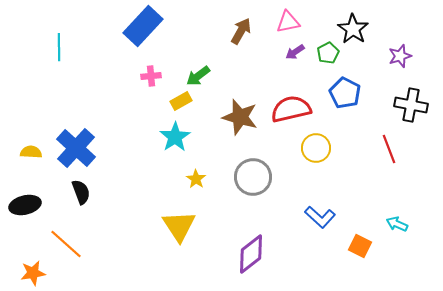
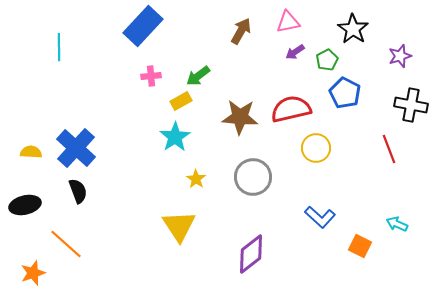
green pentagon: moved 1 px left, 7 px down
brown star: rotated 12 degrees counterclockwise
black semicircle: moved 3 px left, 1 px up
orange star: rotated 10 degrees counterclockwise
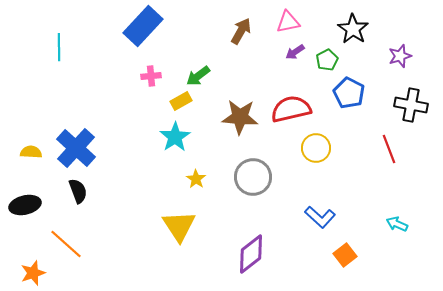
blue pentagon: moved 4 px right
orange square: moved 15 px left, 9 px down; rotated 25 degrees clockwise
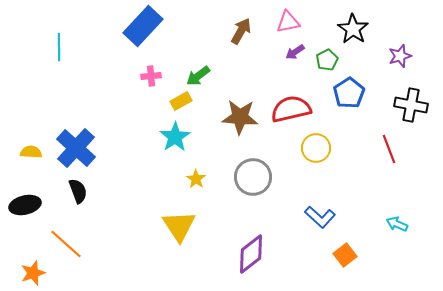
blue pentagon: rotated 12 degrees clockwise
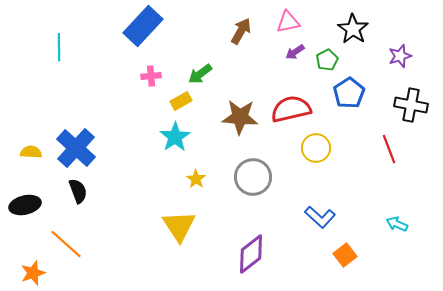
green arrow: moved 2 px right, 2 px up
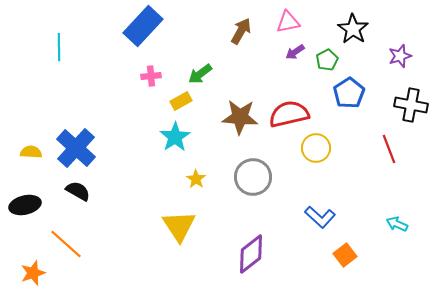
red semicircle: moved 2 px left, 5 px down
black semicircle: rotated 40 degrees counterclockwise
